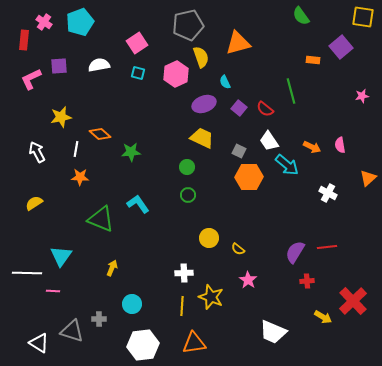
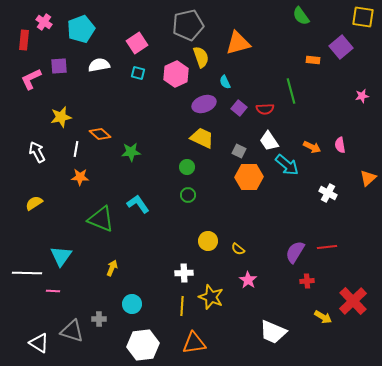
cyan pentagon at (80, 22): moved 1 px right, 7 px down
red semicircle at (265, 109): rotated 42 degrees counterclockwise
yellow circle at (209, 238): moved 1 px left, 3 px down
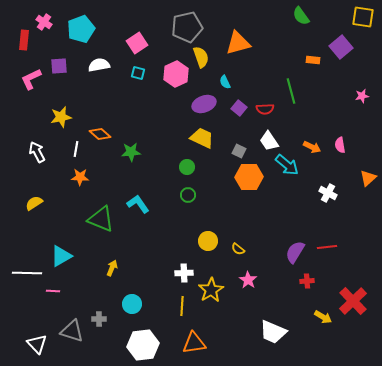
gray pentagon at (188, 25): moved 1 px left, 2 px down
cyan triangle at (61, 256): rotated 25 degrees clockwise
yellow star at (211, 297): moved 7 px up; rotated 20 degrees clockwise
white triangle at (39, 343): moved 2 px left, 1 px down; rotated 15 degrees clockwise
